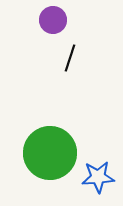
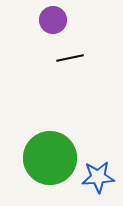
black line: rotated 60 degrees clockwise
green circle: moved 5 px down
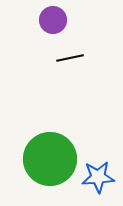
green circle: moved 1 px down
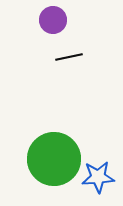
black line: moved 1 px left, 1 px up
green circle: moved 4 px right
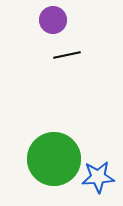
black line: moved 2 px left, 2 px up
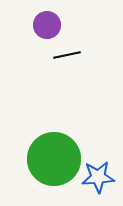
purple circle: moved 6 px left, 5 px down
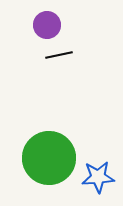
black line: moved 8 px left
green circle: moved 5 px left, 1 px up
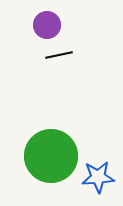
green circle: moved 2 px right, 2 px up
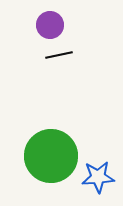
purple circle: moved 3 px right
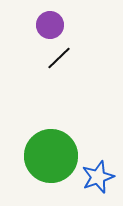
black line: moved 3 px down; rotated 32 degrees counterclockwise
blue star: rotated 16 degrees counterclockwise
